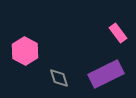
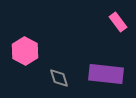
pink rectangle: moved 11 px up
purple rectangle: rotated 32 degrees clockwise
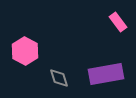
purple rectangle: rotated 16 degrees counterclockwise
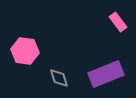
pink hexagon: rotated 20 degrees counterclockwise
purple rectangle: rotated 12 degrees counterclockwise
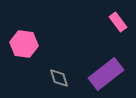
pink hexagon: moved 1 px left, 7 px up
purple rectangle: rotated 16 degrees counterclockwise
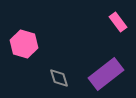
pink hexagon: rotated 8 degrees clockwise
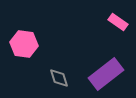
pink rectangle: rotated 18 degrees counterclockwise
pink hexagon: rotated 8 degrees counterclockwise
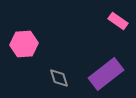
pink rectangle: moved 1 px up
pink hexagon: rotated 12 degrees counterclockwise
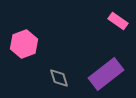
pink hexagon: rotated 16 degrees counterclockwise
